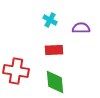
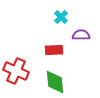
cyan cross: moved 11 px right, 3 px up; rotated 16 degrees clockwise
purple semicircle: moved 7 px down
red cross: rotated 15 degrees clockwise
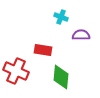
cyan cross: rotated 24 degrees counterclockwise
red rectangle: moved 11 px left; rotated 12 degrees clockwise
green diamond: moved 6 px right, 5 px up; rotated 10 degrees clockwise
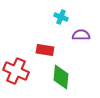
red rectangle: moved 2 px right
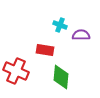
cyan cross: moved 1 px left, 8 px down
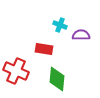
red rectangle: moved 1 px left, 1 px up
green diamond: moved 4 px left, 2 px down
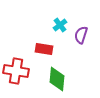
cyan cross: rotated 32 degrees clockwise
purple semicircle: rotated 72 degrees counterclockwise
red cross: rotated 15 degrees counterclockwise
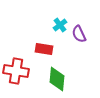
purple semicircle: moved 2 px left, 1 px up; rotated 42 degrees counterclockwise
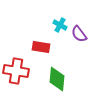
cyan cross: rotated 24 degrees counterclockwise
purple semicircle: rotated 12 degrees counterclockwise
red rectangle: moved 3 px left, 2 px up
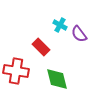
red rectangle: rotated 36 degrees clockwise
green diamond: rotated 20 degrees counterclockwise
